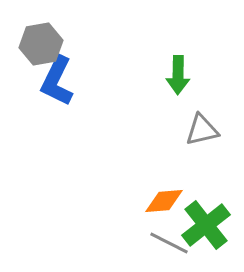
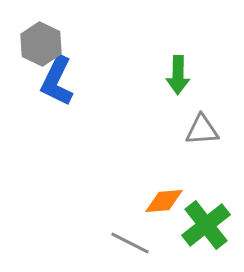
gray hexagon: rotated 24 degrees counterclockwise
gray triangle: rotated 9 degrees clockwise
gray line: moved 39 px left
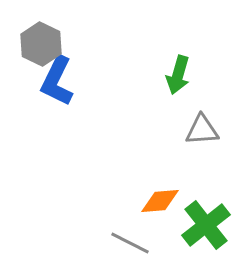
green arrow: rotated 15 degrees clockwise
orange diamond: moved 4 px left
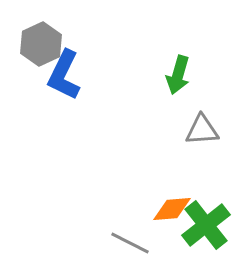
gray hexagon: rotated 9 degrees clockwise
blue L-shape: moved 7 px right, 6 px up
orange diamond: moved 12 px right, 8 px down
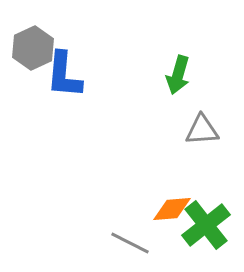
gray hexagon: moved 8 px left, 4 px down
blue L-shape: rotated 21 degrees counterclockwise
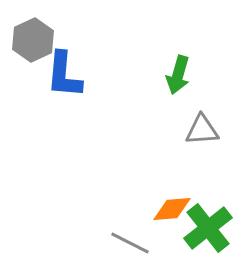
gray hexagon: moved 8 px up
green cross: moved 2 px right, 3 px down
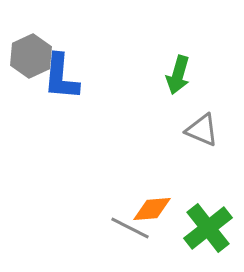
gray hexagon: moved 2 px left, 16 px down
blue L-shape: moved 3 px left, 2 px down
gray triangle: rotated 27 degrees clockwise
orange diamond: moved 20 px left
gray line: moved 15 px up
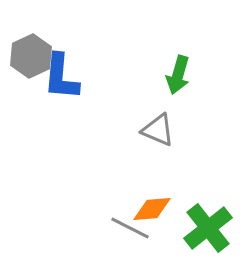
gray triangle: moved 44 px left
